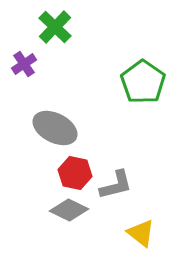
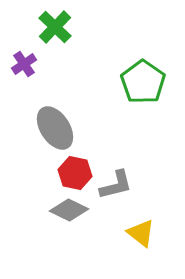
gray ellipse: rotated 30 degrees clockwise
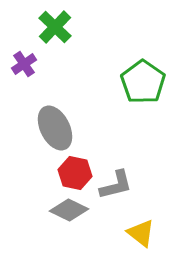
gray ellipse: rotated 6 degrees clockwise
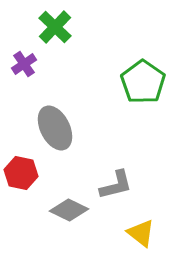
red hexagon: moved 54 px left
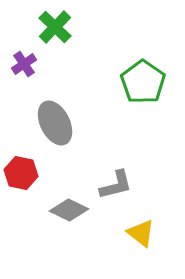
gray ellipse: moved 5 px up
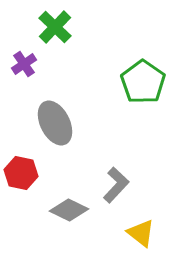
gray L-shape: rotated 33 degrees counterclockwise
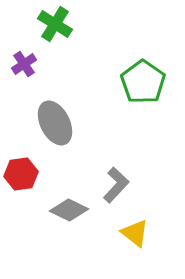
green cross: moved 3 px up; rotated 12 degrees counterclockwise
red hexagon: moved 1 px down; rotated 20 degrees counterclockwise
yellow triangle: moved 6 px left
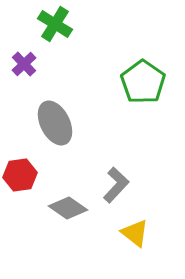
purple cross: rotated 10 degrees counterclockwise
red hexagon: moved 1 px left, 1 px down
gray diamond: moved 1 px left, 2 px up; rotated 9 degrees clockwise
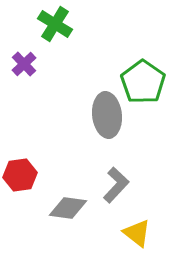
gray ellipse: moved 52 px right, 8 px up; rotated 21 degrees clockwise
gray diamond: rotated 27 degrees counterclockwise
yellow triangle: moved 2 px right
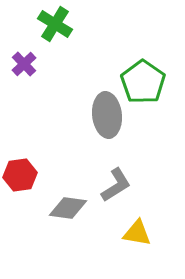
gray L-shape: rotated 15 degrees clockwise
yellow triangle: rotated 28 degrees counterclockwise
